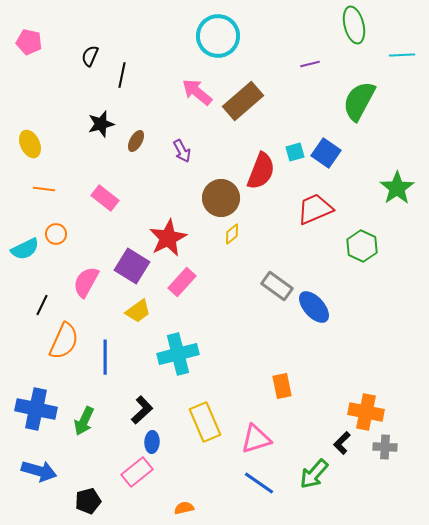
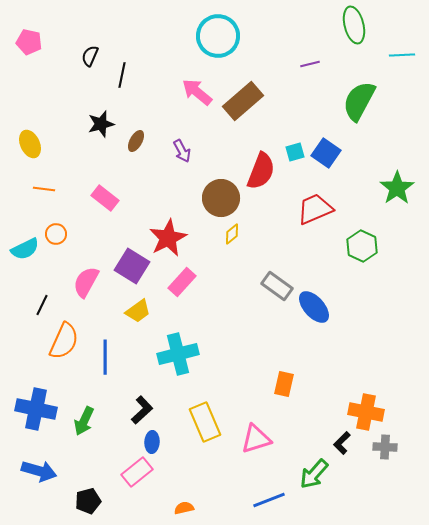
orange rectangle at (282, 386): moved 2 px right, 2 px up; rotated 25 degrees clockwise
blue line at (259, 483): moved 10 px right, 17 px down; rotated 56 degrees counterclockwise
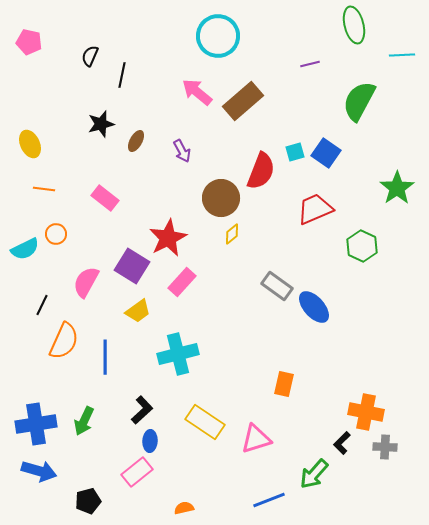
blue cross at (36, 409): moved 15 px down; rotated 21 degrees counterclockwise
yellow rectangle at (205, 422): rotated 33 degrees counterclockwise
blue ellipse at (152, 442): moved 2 px left, 1 px up
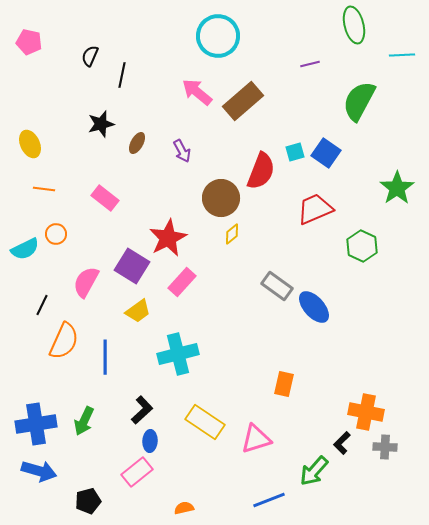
brown ellipse at (136, 141): moved 1 px right, 2 px down
green arrow at (314, 474): moved 3 px up
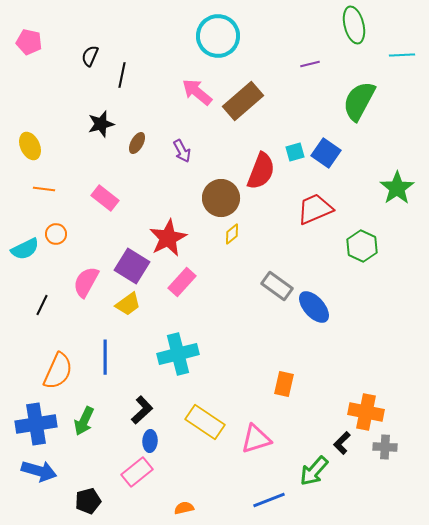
yellow ellipse at (30, 144): moved 2 px down
yellow trapezoid at (138, 311): moved 10 px left, 7 px up
orange semicircle at (64, 341): moved 6 px left, 30 px down
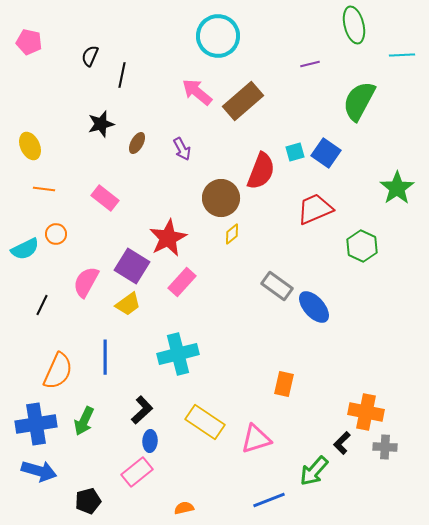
purple arrow at (182, 151): moved 2 px up
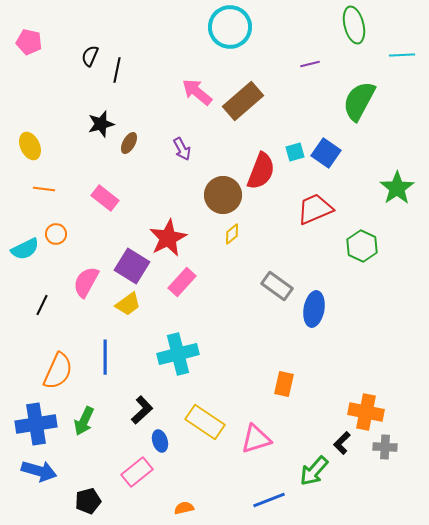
cyan circle at (218, 36): moved 12 px right, 9 px up
black line at (122, 75): moved 5 px left, 5 px up
brown ellipse at (137, 143): moved 8 px left
brown circle at (221, 198): moved 2 px right, 3 px up
blue ellipse at (314, 307): moved 2 px down; rotated 52 degrees clockwise
blue ellipse at (150, 441): moved 10 px right; rotated 20 degrees counterclockwise
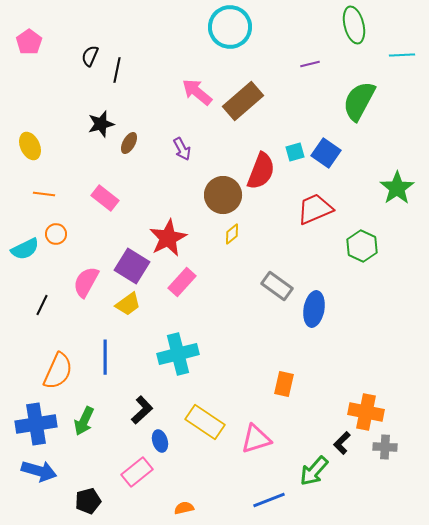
pink pentagon at (29, 42): rotated 25 degrees clockwise
orange line at (44, 189): moved 5 px down
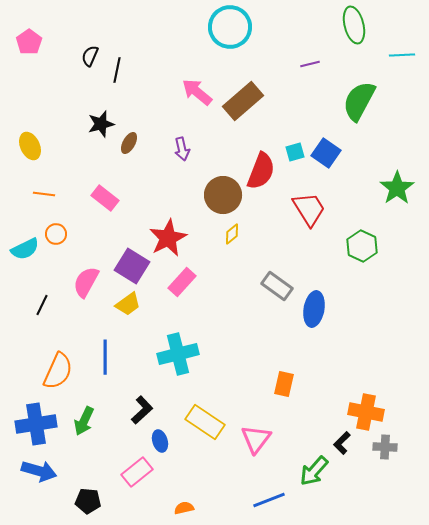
purple arrow at (182, 149): rotated 15 degrees clockwise
red trapezoid at (315, 209): moved 6 px left; rotated 81 degrees clockwise
pink triangle at (256, 439): rotated 36 degrees counterclockwise
black pentagon at (88, 501): rotated 20 degrees clockwise
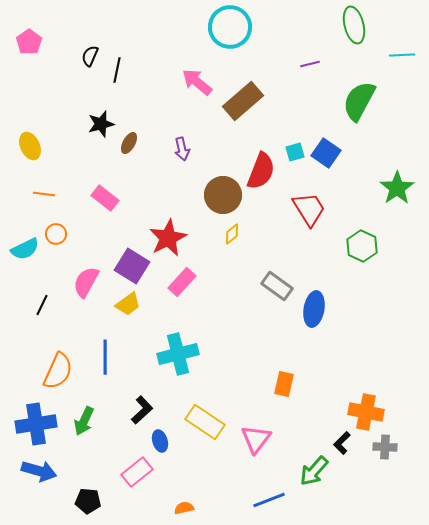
pink arrow at (197, 92): moved 10 px up
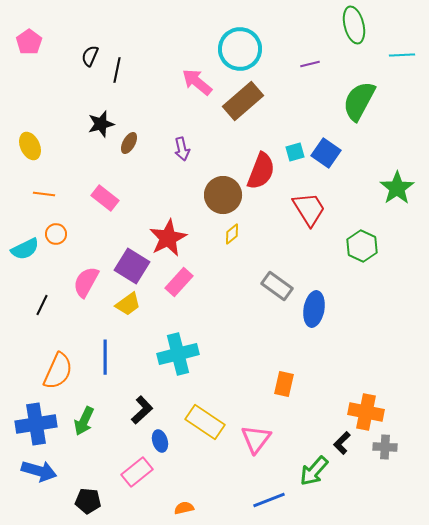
cyan circle at (230, 27): moved 10 px right, 22 px down
pink rectangle at (182, 282): moved 3 px left
